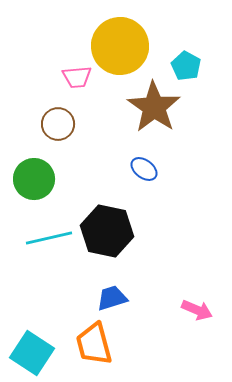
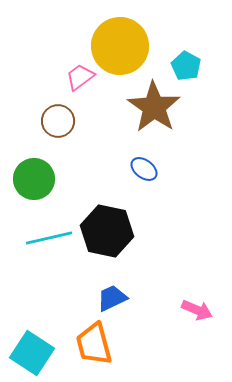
pink trapezoid: moved 3 px right; rotated 148 degrees clockwise
brown circle: moved 3 px up
blue trapezoid: rotated 8 degrees counterclockwise
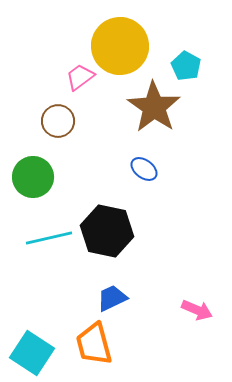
green circle: moved 1 px left, 2 px up
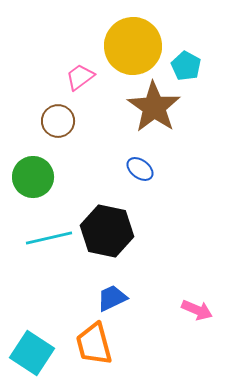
yellow circle: moved 13 px right
blue ellipse: moved 4 px left
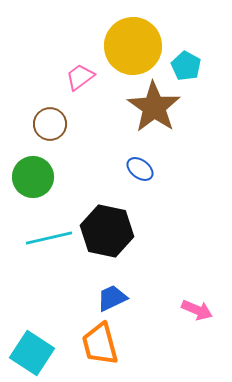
brown circle: moved 8 px left, 3 px down
orange trapezoid: moved 6 px right
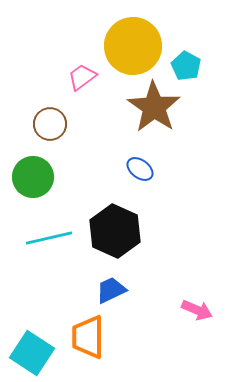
pink trapezoid: moved 2 px right
black hexagon: moved 8 px right; rotated 12 degrees clockwise
blue trapezoid: moved 1 px left, 8 px up
orange trapezoid: moved 12 px left, 7 px up; rotated 15 degrees clockwise
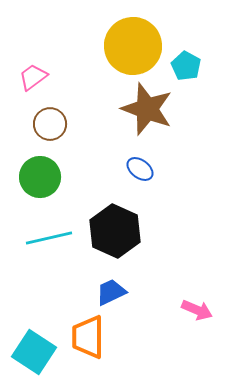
pink trapezoid: moved 49 px left
brown star: moved 7 px left, 2 px down; rotated 14 degrees counterclockwise
green circle: moved 7 px right
blue trapezoid: moved 2 px down
cyan square: moved 2 px right, 1 px up
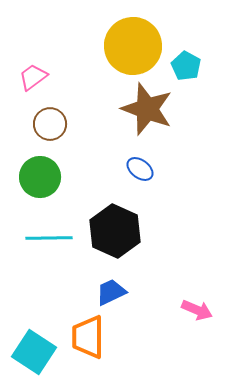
cyan line: rotated 12 degrees clockwise
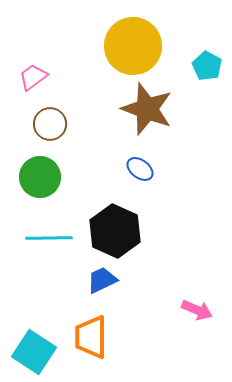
cyan pentagon: moved 21 px right
blue trapezoid: moved 9 px left, 12 px up
orange trapezoid: moved 3 px right
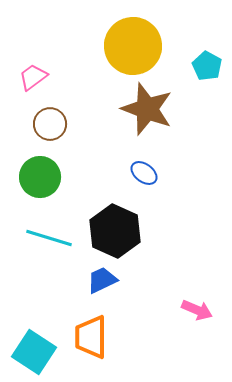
blue ellipse: moved 4 px right, 4 px down
cyan line: rotated 18 degrees clockwise
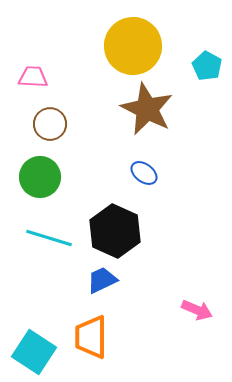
pink trapezoid: rotated 40 degrees clockwise
brown star: rotated 6 degrees clockwise
